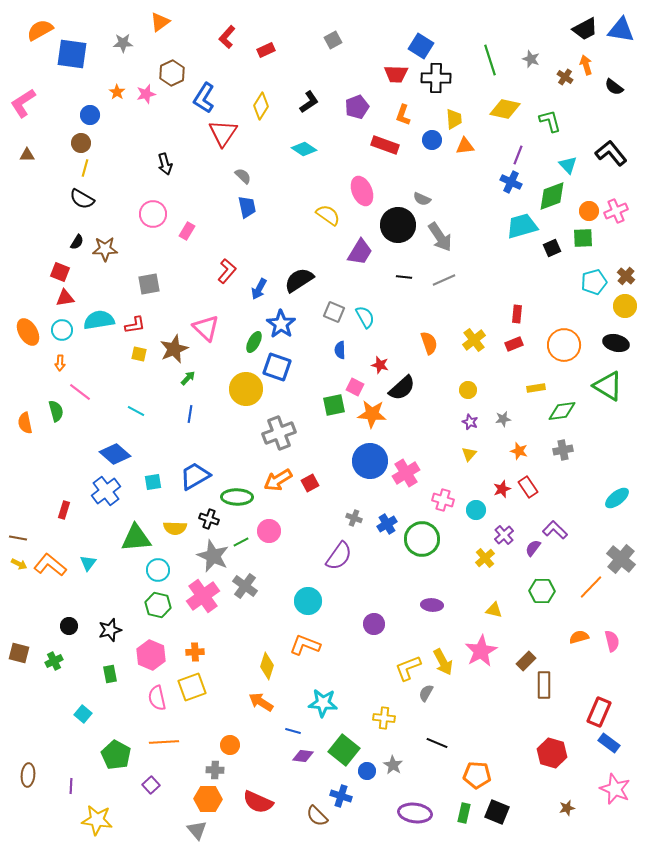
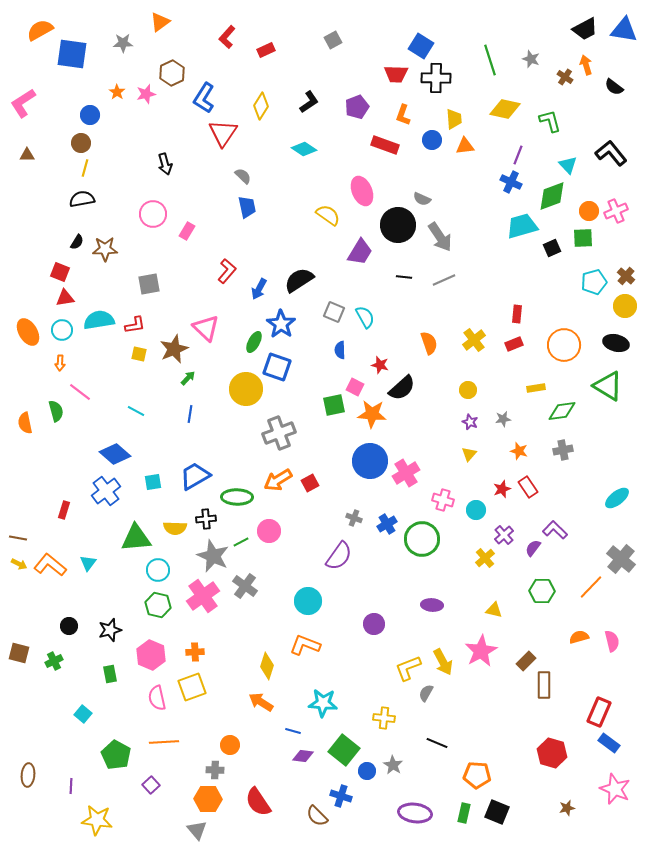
blue triangle at (621, 30): moved 3 px right
black semicircle at (82, 199): rotated 140 degrees clockwise
black cross at (209, 519): moved 3 px left; rotated 24 degrees counterclockwise
red semicircle at (258, 802): rotated 32 degrees clockwise
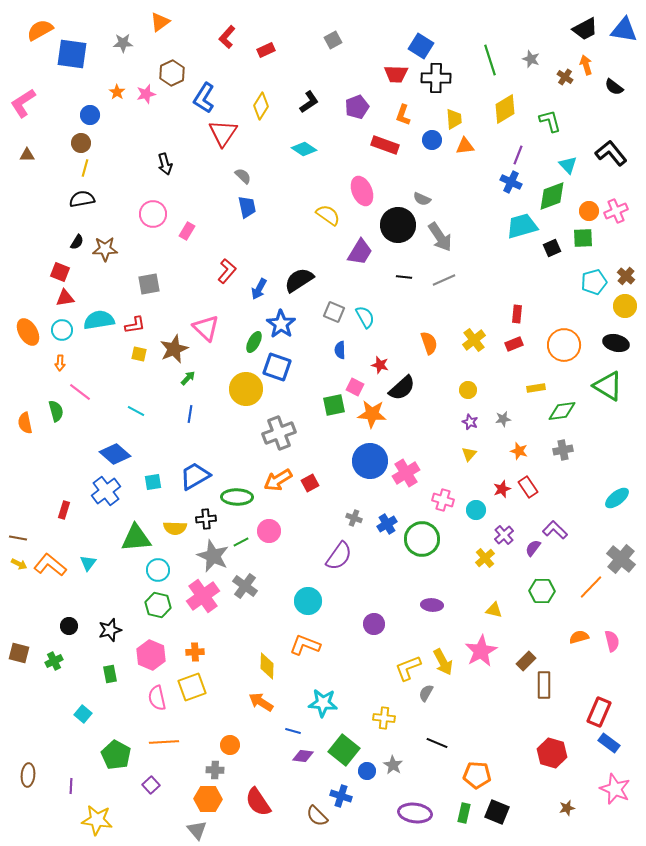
yellow diamond at (505, 109): rotated 44 degrees counterclockwise
yellow diamond at (267, 666): rotated 16 degrees counterclockwise
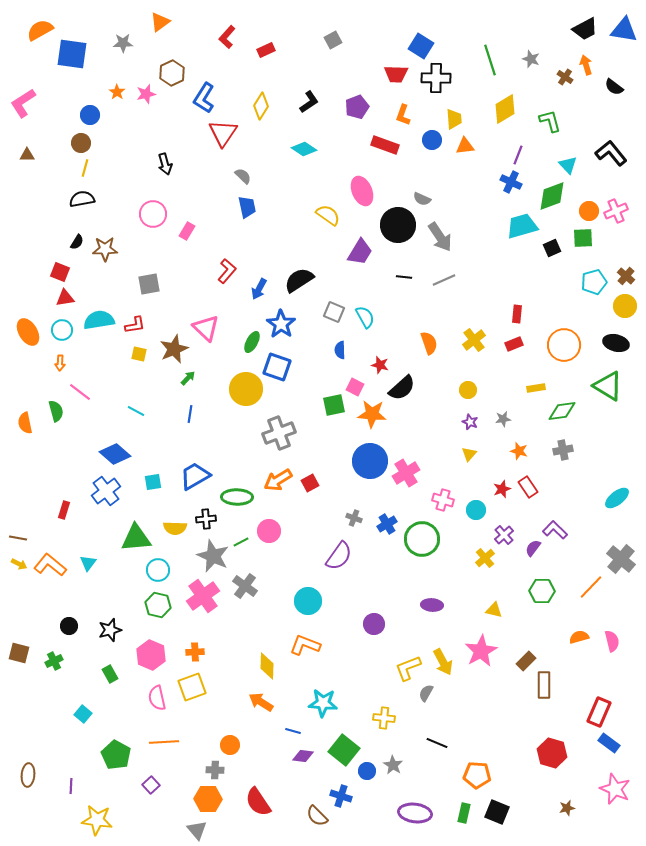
green ellipse at (254, 342): moved 2 px left
green rectangle at (110, 674): rotated 18 degrees counterclockwise
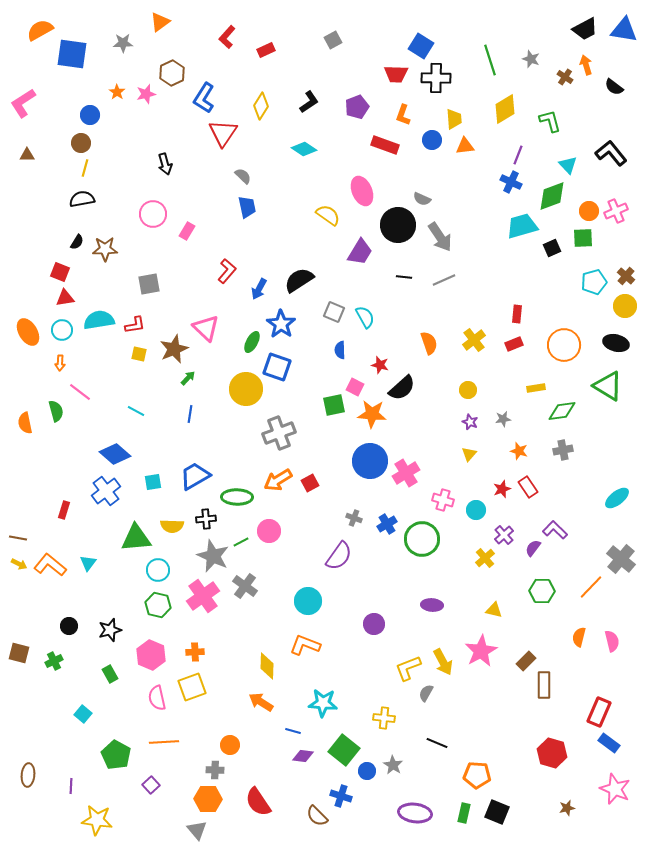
yellow semicircle at (175, 528): moved 3 px left, 2 px up
orange semicircle at (579, 637): rotated 60 degrees counterclockwise
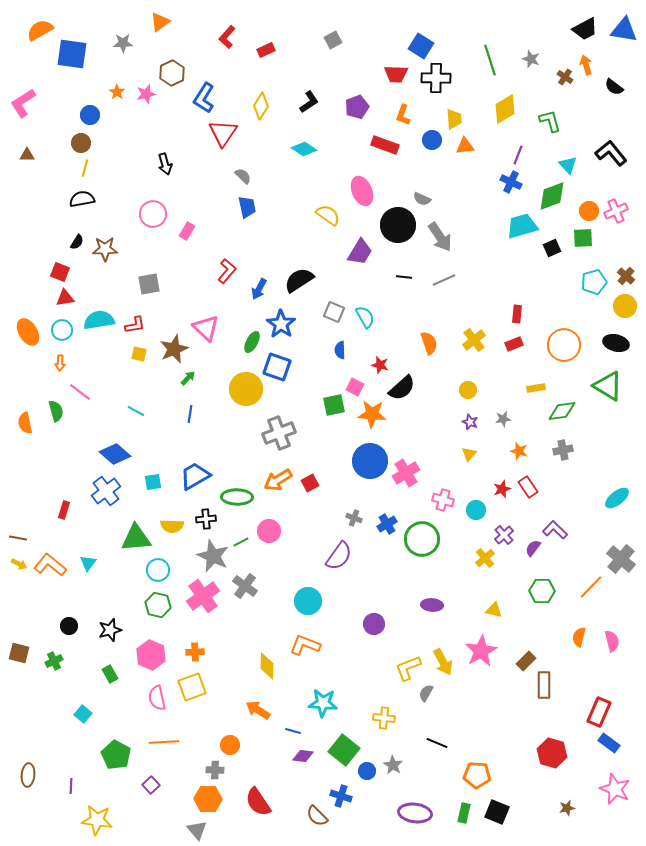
orange arrow at (261, 702): moved 3 px left, 8 px down
